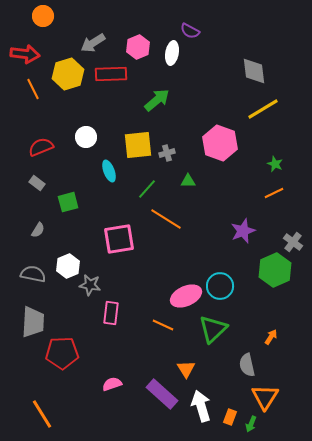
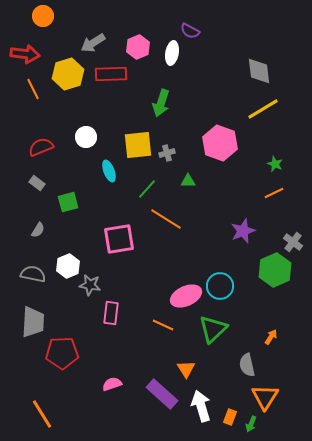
gray diamond at (254, 71): moved 5 px right
green arrow at (157, 100): moved 4 px right, 3 px down; rotated 148 degrees clockwise
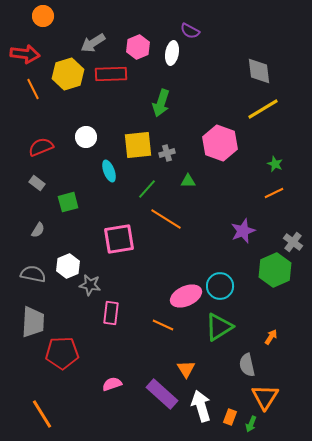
green triangle at (213, 329): moved 6 px right, 2 px up; rotated 12 degrees clockwise
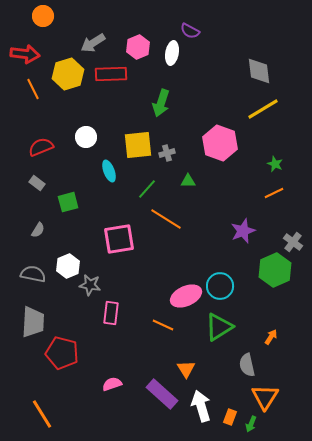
red pentagon at (62, 353): rotated 16 degrees clockwise
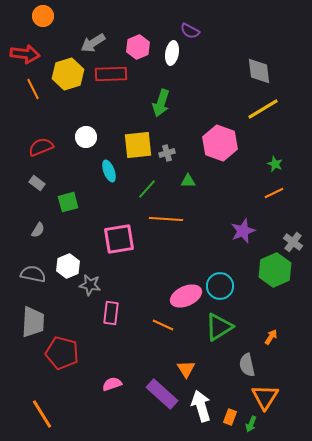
orange line at (166, 219): rotated 28 degrees counterclockwise
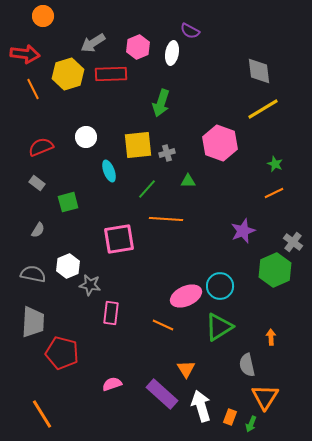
orange arrow at (271, 337): rotated 35 degrees counterclockwise
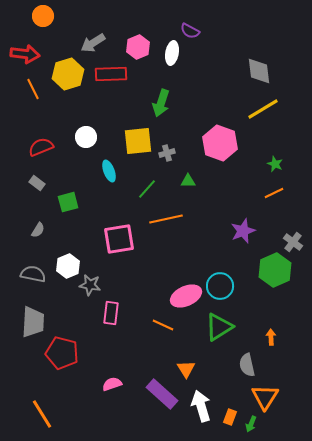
yellow square at (138, 145): moved 4 px up
orange line at (166, 219): rotated 16 degrees counterclockwise
